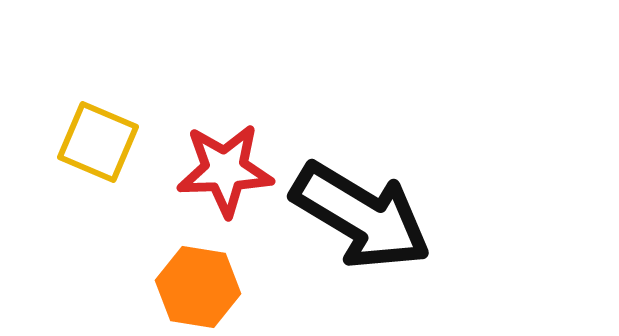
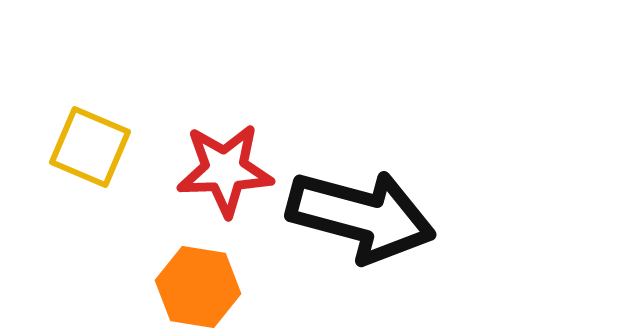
yellow square: moved 8 px left, 5 px down
black arrow: rotated 16 degrees counterclockwise
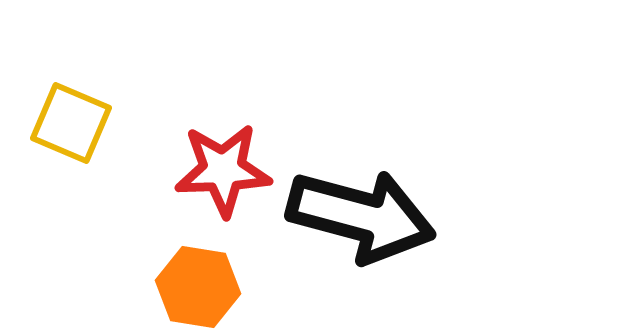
yellow square: moved 19 px left, 24 px up
red star: moved 2 px left
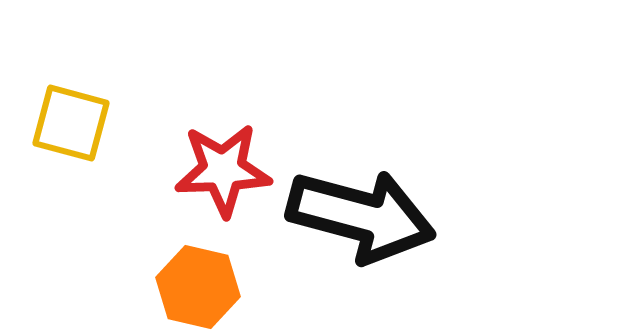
yellow square: rotated 8 degrees counterclockwise
orange hexagon: rotated 4 degrees clockwise
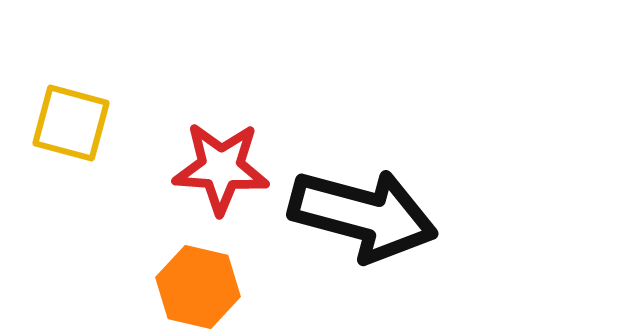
red star: moved 2 px left, 2 px up; rotated 6 degrees clockwise
black arrow: moved 2 px right, 1 px up
